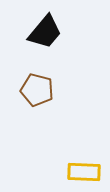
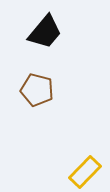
yellow rectangle: moved 1 px right; rotated 48 degrees counterclockwise
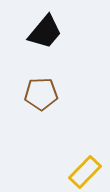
brown pentagon: moved 4 px right, 4 px down; rotated 16 degrees counterclockwise
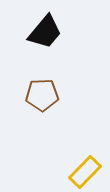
brown pentagon: moved 1 px right, 1 px down
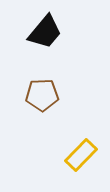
yellow rectangle: moved 4 px left, 17 px up
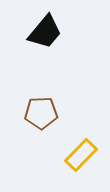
brown pentagon: moved 1 px left, 18 px down
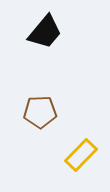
brown pentagon: moved 1 px left, 1 px up
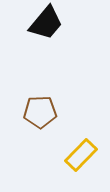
black trapezoid: moved 1 px right, 9 px up
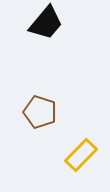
brown pentagon: rotated 20 degrees clockwise
